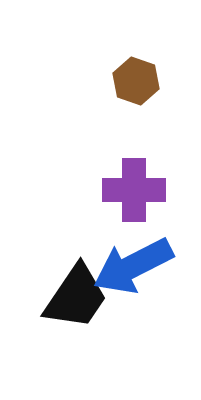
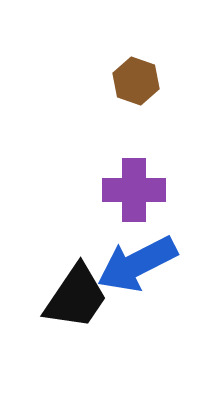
blue arrow: moved 4 px right, 2 px up
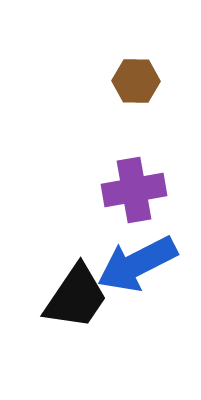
brown hexagon: rotated 18 degrees counterclockwise
purple cross: rotated 10 degrees counterclockwise
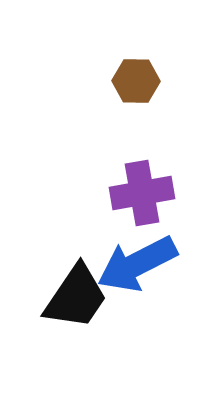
purple cross: moved 8 px right, 3 px down
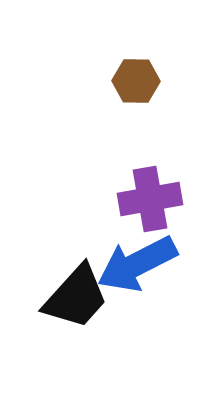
purple cross: moved 8 px right, 6 px down
black trapezoid: rotated 8 degrees clockwise
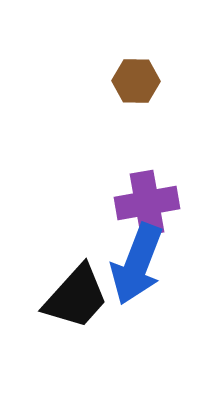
purple cross: moved 3 px left, 4 px down
blue arrow: rotated 42 degrees counterclockwise
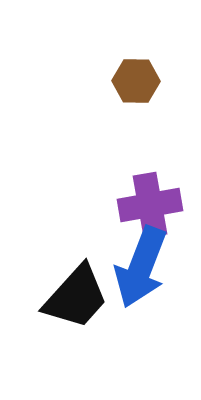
purple cross: moved 3 px right, 2 px down
blue arrow: moved 4 px right, 3 px down
